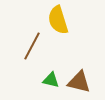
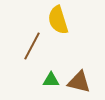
green triangle: rotated 12 degrees counterclockwise
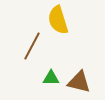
green triangle: moved 2 px up
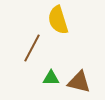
brown line: moved 2 px down
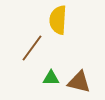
yellow semicircle: rotated 20 degrees clockwise
brown line: rotated 8 degrees clockwise
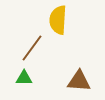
green triangle: moved 27 px left
brown triangle: moved 1 px up; rotated 10 degrees counterclockwise
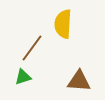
yellow semicircle: moved 5 px right, 4 px down
green triangle: moved 1 px left, 1 px up; rotated 18 degrees counterclockwise
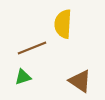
brown line: rotated 32 degrees clockwise
brown triangle: moved 1 px right; rotated 30 degrees clockwise
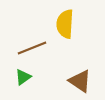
yellow semicircle: moved 2 px right
green triangle: rotated 18 degrees counterclockwise
